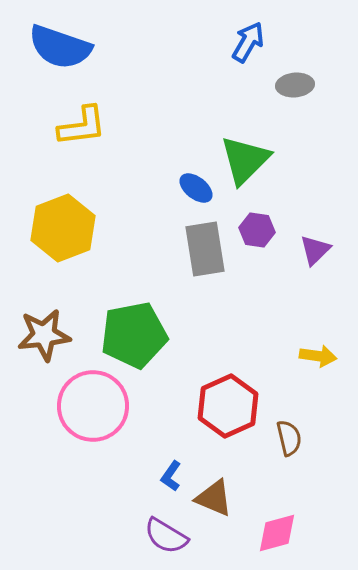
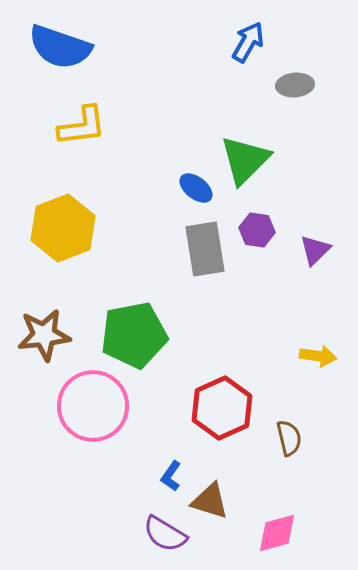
red hexagon: moved 6 px left, 2 px down
brown triangle: moved 4 px left, 3 px down; rotated 6 degrees counterclockwise
purple semicircle: moved 1 px left, 2 px up
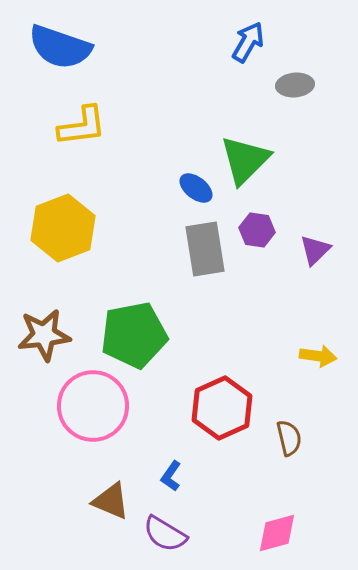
brown triangle: moved 99 px left; rotated 6 degrees clockwise
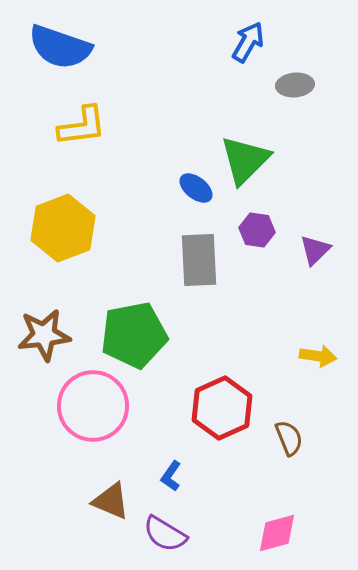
gray rectangle: moved 6 px left, 11 px down; rotated 6 degrees clockwise
brown semicircle: rotated 9 degrees counterclockwise
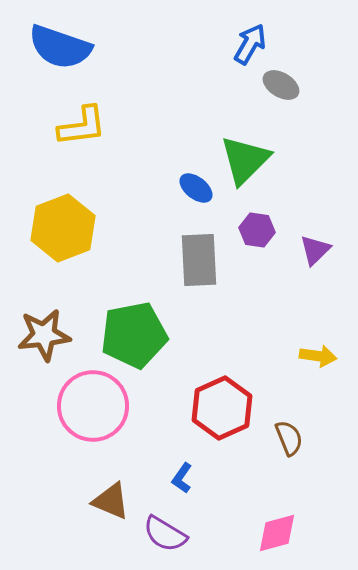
blue arrow: moved 2 px right, 2 px down
gray ellipse: moved 14 px left; rotated 36 degrees clockwise
blue L-shape: moved 11 px right, 2 px down
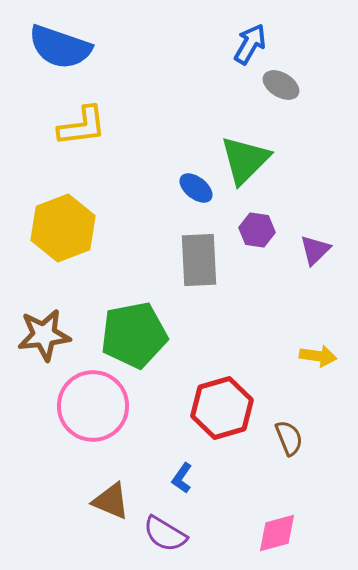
red hexagon: rotated 8 degrees clockwise
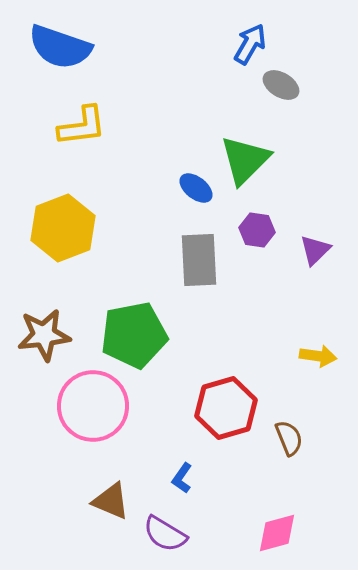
red hexagon: moved 4 px right
